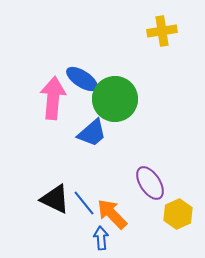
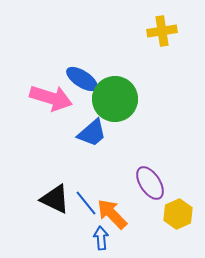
pink arrow: moved 2 px left; rotated 102 degrees clockwise
blue line: moved 2 px right
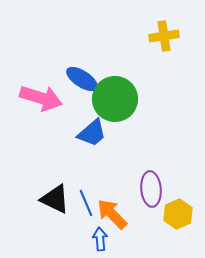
yellow cross: moved 2 px right, 5 px down
pink arrow: moved 10 px left
purple ellipse: moved 1 px right, 6 px down; rotated 28 degrees clockwise
blue line: rotated 16 degrees clockwise
blue arrow: moved 1 px left, 1 px down
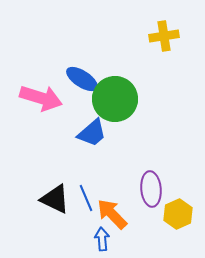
blue line: moved 5 px up
blue arrow: moved 2 px right
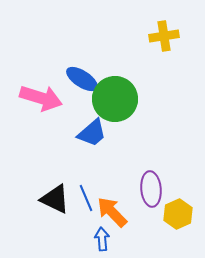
orange arrow: moved 2 px up
